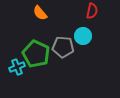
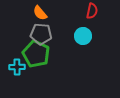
gray pentagon: moved 22 px left, 13 px up
cyan cross: rotated 21 degrees clockwise
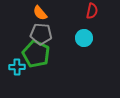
cyan circle: moved 1 px right, 2 px down
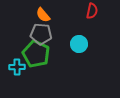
orange semicircle: moved 3 px right, 2 px down
cyan circle: moved 5 px left, 6 px down
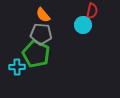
cyan circle: moved 4 px right, 19 px up
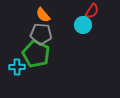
red semicircle: rotated 21 degrees clockwise
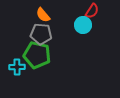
green pentagon: moved 1 px right, 1 px down; rotated 12 degrees counterclockwise
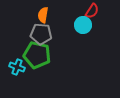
orange semicircle: rotated 49 degrees clockwise
cyan cross: rotated 21 degrees clockwise
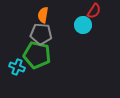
red semicircle: moved 2 px right
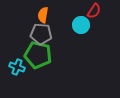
cyan circle: moved 2 px left
green pentagon: moved 1 px right
